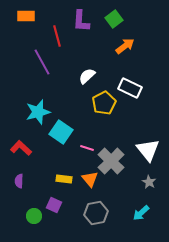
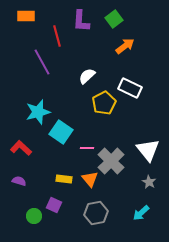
pink line: rotated 16 degrees counterclockwise
purple semicircle: rotated 104 degrees clockwise
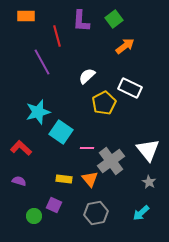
gray cross: rotated 8 degrees clockwise
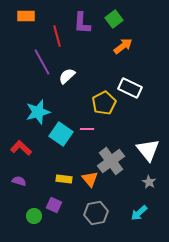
purple L-shape: moved 1 px right, 2 px down
orange arrow: moved 2 px left
white semicircle: moved 20 px left
cyan square: moved 2 px down
pink line: moved 19 px up
cyan arrow: moved 2 px left
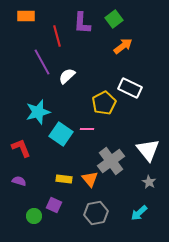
red L-shape: rotated 25 degrees clockwise
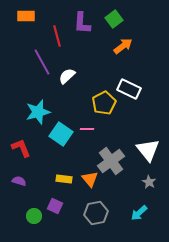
white rectangle: moved 1 px left, 1 px down
purple square: moved 1 px right, 1 px down
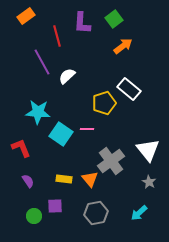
orange rectangle: rotated 36 degrees counterclockwise
white rectangle: rotated 15 degrees clockwise
yellow pentagon: rotated 10 degrees clockwise
cyan star: rotated 20 degrees clockwise
purple semicircle: moved 9 px right; rotated 40 degrees clockwise
purple square: rotated 28 degrees counterclockwise
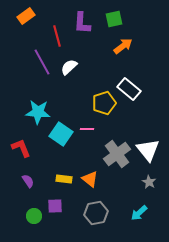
green square: rotated 24 degrees clockwise
white semicircle: moved 2 px right, 9 px up
gray cross: moved 6 px right, 7 px up
orange triangle: rotated 12 degrees counterclockwise
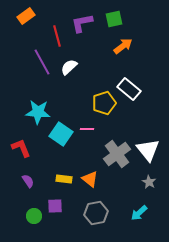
purple L-shape: rotated 75 degrees clockwise
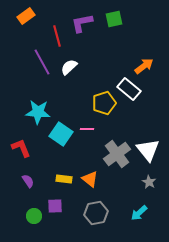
orange arrow: moved 21 px right, 20 px down
